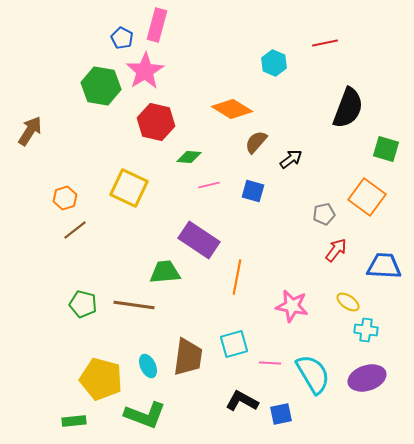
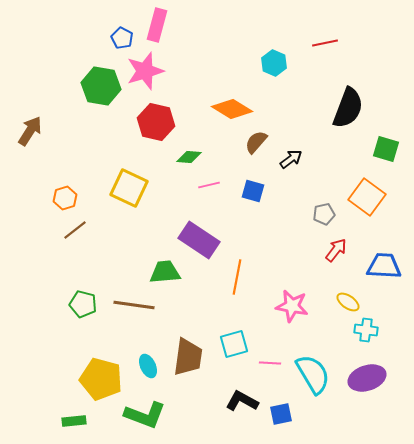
pink star at (145, 71): rotated 15 degrees clockwise
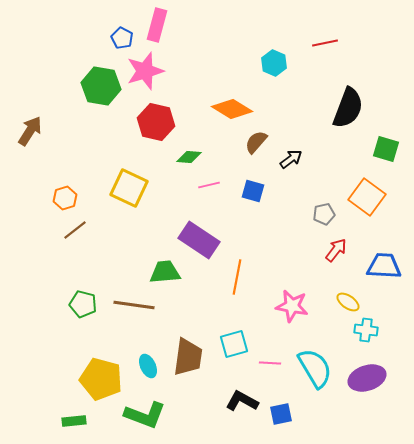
cyan semicircle at (313, 374): moved 2 px right, 6 px up
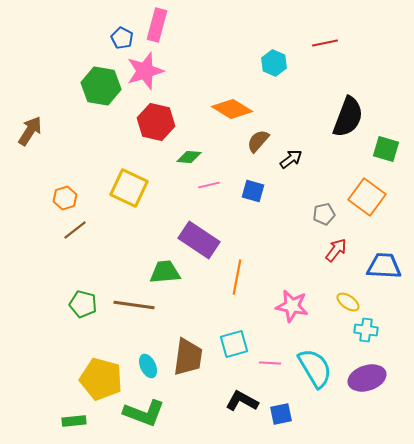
black semicircle at (348, 108): moved 9 px down
brown semicircle at (256, 142): moved 2 px right, 1 px up
green L-shape at (145, 415): moved 1 px left, 2 px up
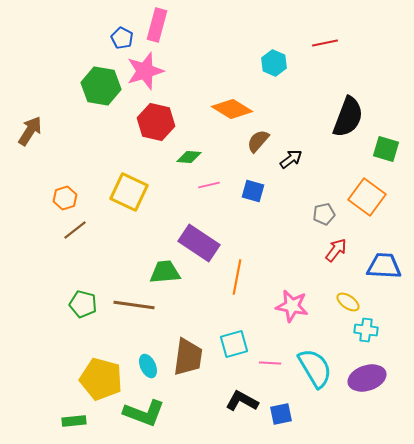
yellow square at (129, 188): moved 4 px down
purple rectangle at (199, 240): moved 3 px down
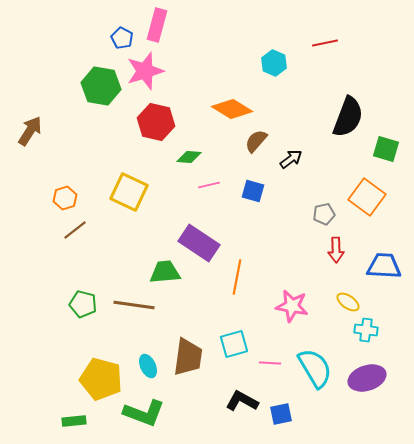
brown semicircle at (258, 141): moved 2 px left
red arrow at (336, 250): rotated 140 degrees clockwise
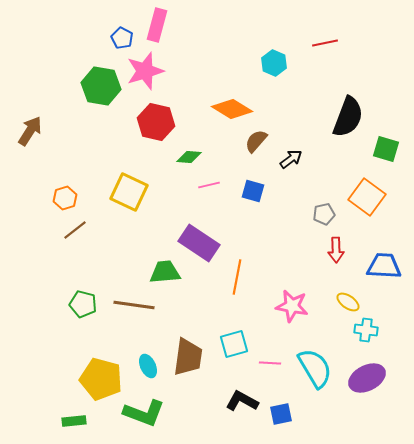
purple ellipse at (367, 378): rotated 9 degrees counterclockwise
